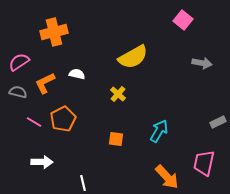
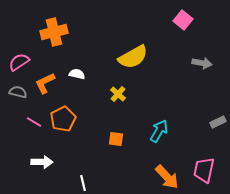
pink trapezoid: moved 7 px down
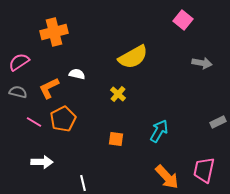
orange L-shape: moved 4 px right, 5 px down
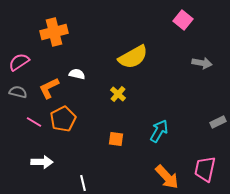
pink trapezoid: moved 1 px right, 1 px up
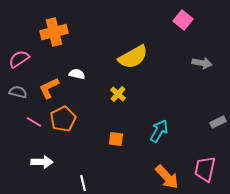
pink semicircle: moved 3 px up
